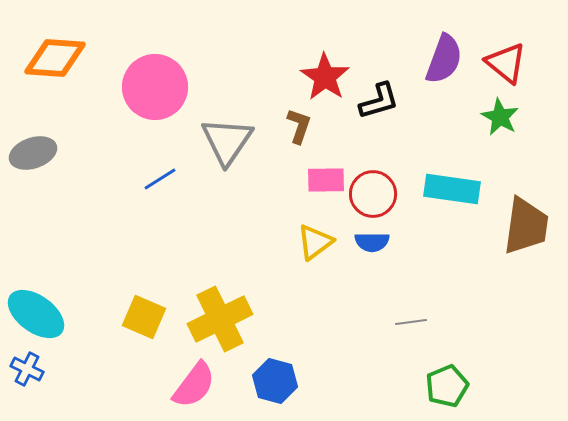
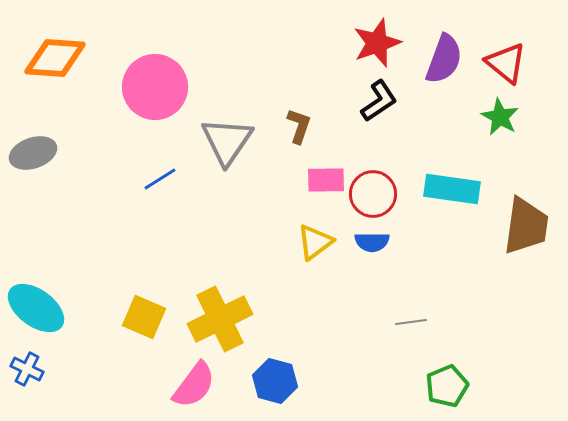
red star: moved 52 px right, 34 px up; rotated 18 degrees clockwise
black L-shape: rotated 18 degrees counterclockwise
cyan ellipse: moved 6 px up
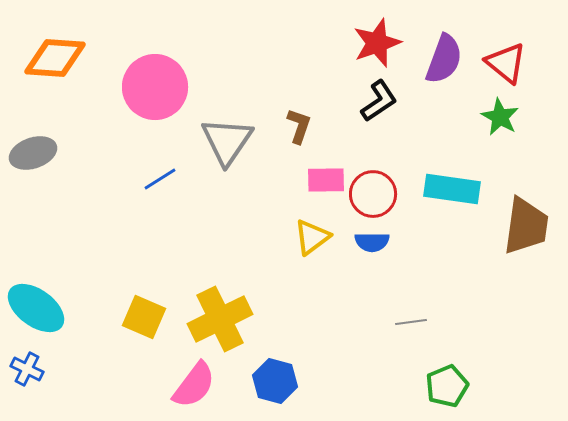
yellow triangle: moved 3 px left, 5 px up
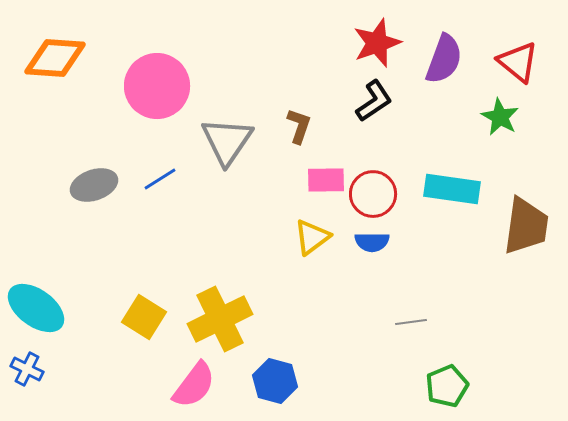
red triangle: moved 12 px right, 1 px up
pink circle: moved 2 px right, 1 px up
black L-shape: moved 5 px left
gray ellipse: moved 61 px right, 32 px down
yellow square: rotated 9 degrees clockwise
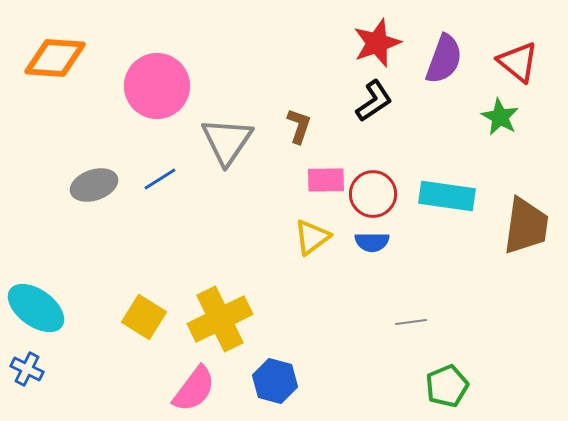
cyan rectangle: moved 5 px left, 7 px down
pink semicircle: moved 4 px down
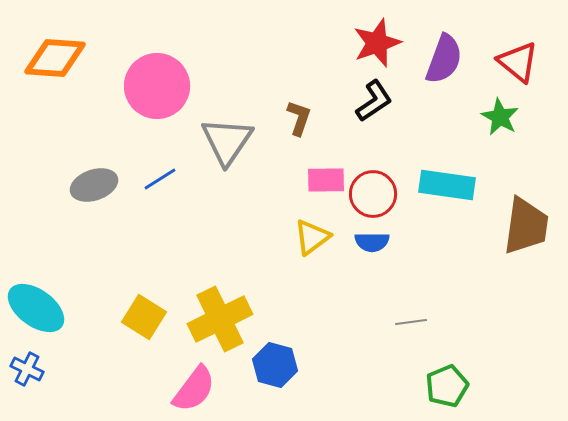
brown L-shape: moved 8 px up
cyan rectangle: moved 11 px up
blue hexagon: moved 16 px up
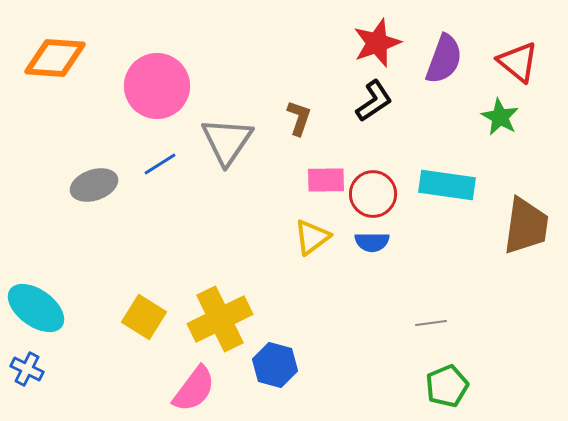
blue line: moved 15 px up
gray line: moved 20 px right, 1 px down
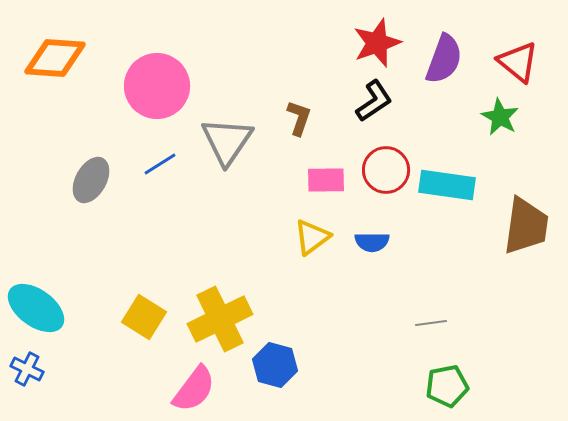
gray ellipse: moved 3 px left, 5 px up; rotated 42 degrees counterclockwise
red circle: moved 13 px right, 24 px up
green pentagon: rotated 12 degrees clockwise
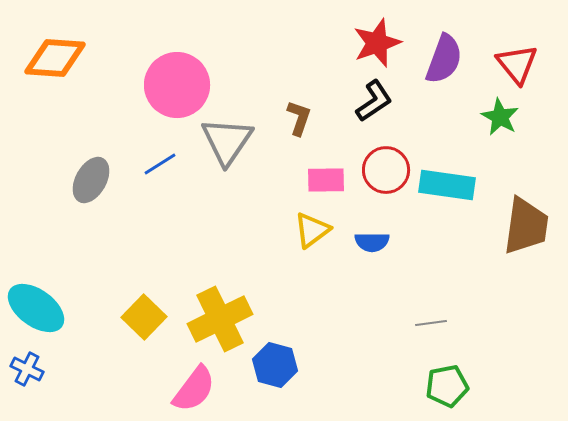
red triangle: moved 1 px left, 2 px down; rotated 12 degrees clockwise
pink circle: moved 20 px right, 1 px up
yellow triangle: moved 7 px up
yellow square: rotated 12 degrees clockwise
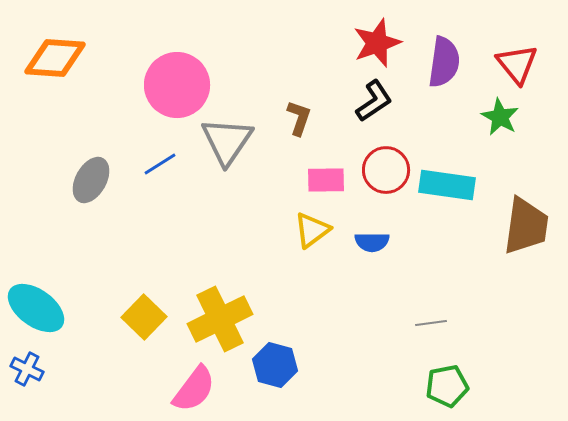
purple semicircle: moved 3 px down; rotated 12 degrees counterclockwise
